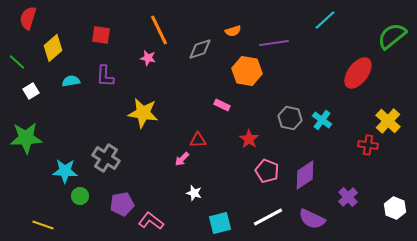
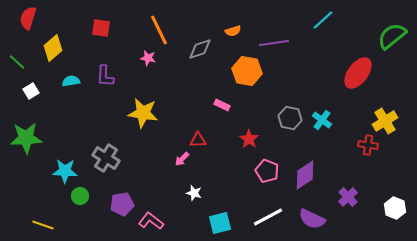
cyan line: moved 2 px left
red square: moved 7 px up
yellow cross: moved 3 px left; rotated 15 degrees clockwise
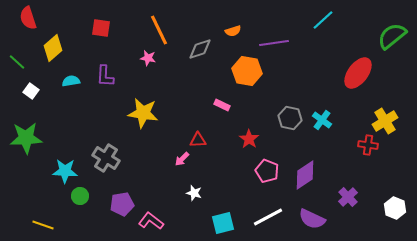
red semicircle: rotated 35 degrees counterclockwise
white square: rotated 21 degrees counterclockwise
cyan square: moved 3 px right
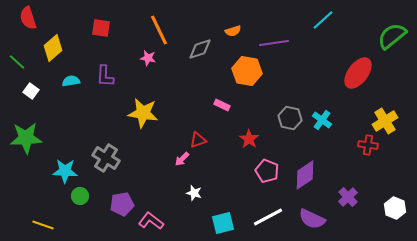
red triangle: rotated 18 degrees counterclockwise
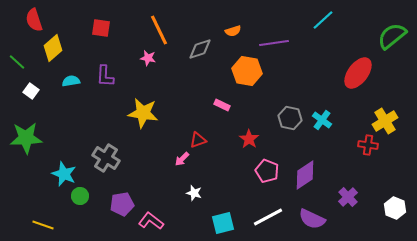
red semicircle: moved 6 px right, 2 px down
cyan star: moved 1 px left, 3 px down; rotated 20 degrees clockwise
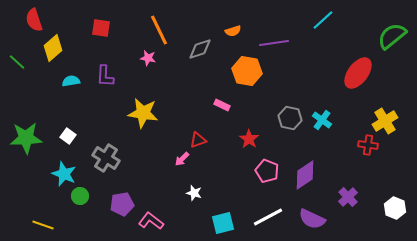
white square: moved 37 px right, 45 px down
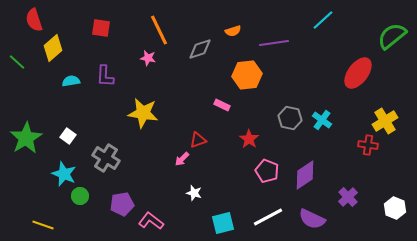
orange hexagon: moved 4 px down; rotated 16 degrees counterclockwise
green star: rotated 28 degrees counterclockwise
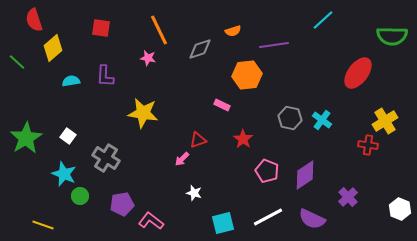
green semicircle: rotated 140 degrees counterclockwise
purple line: moved 2 px down
red star: moved 6 px left
white hexagon: moved 5 px right, 1 px down
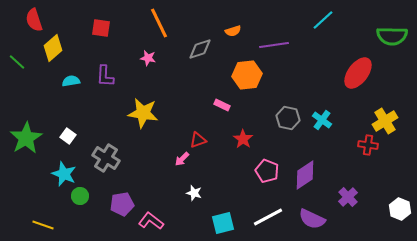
orange line: moved 7 px up
gray hexagon: moved 2 px left
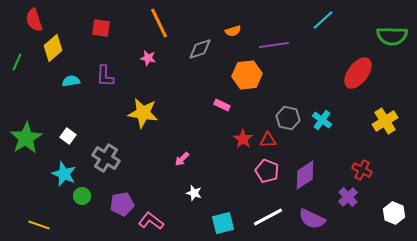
green line: rotated 72 degrees clockwise
red triangle: moved 70 px right; rotated 18 degrees clockwise
red cross: moved 6 px left, 25 px down; rotated 18 degrees clockwise
green circle: moved 2 px right
white hexagon: moved 6 px left, 4 px down
yellow line: moved 4 px left
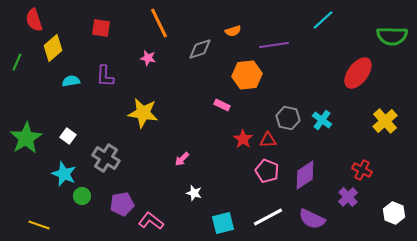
yellow cross: rotated 10 degrees counterclockwise
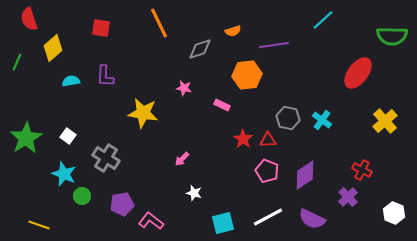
red semicircle: moved 5 px left, 1 px up
pink star: moved 36 px right, 30 px down
